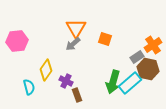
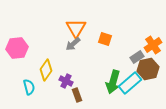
pink hexagon: moved 7 px down
brown hexagon: rotated 25 degrees counterclockwise
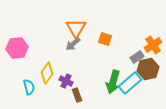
yellow diamond: moved 1 px right, 3 px down
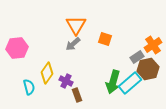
orange triangle: moved 3 px up
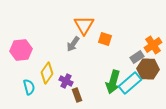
orange triangle: moved 8 px right
gray arrow: rotated 14 degrees counterclockwise
pink hexagon: moved 4 px right, 2 px down
brown hexagon: rotated 15 degrees clockwise
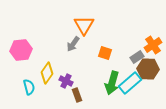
orange square: moved 14 px down
green arrow: moved 1 px left, 1 px down
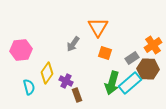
orange triangle: moved 14 px right, 2 px down
gray rectangle: moved 5 px left, 1 px down
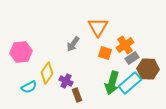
orange cross: moved 28 px left
pink hexagon: moved 2 px down
cyan semicircle: rotated 77 degrees clockwise
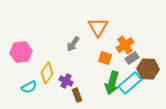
orange square: moved 5 px down
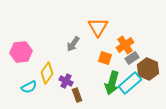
brown hexagon: rotated 20 degrees clockwise
